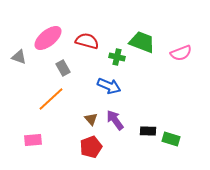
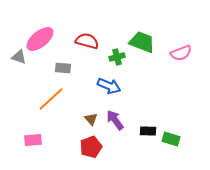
pink ellipse: moved 8 px left, 1 px down
green cross: rotated 28 degrees counterclockwise
gray rectangle: rotated 56 degrees counterclockwise
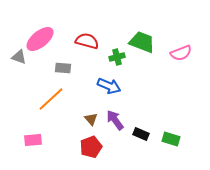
black rectangle: moved 7 px left, 3 px down; rotated 21 degrees clockwise
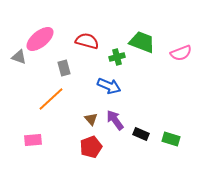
gray rectangle: moved 1 px right; rotated 70 degrees clockwise
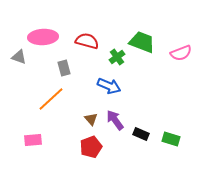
pink ellipse: moved 3 px right, 2 px up; rotated 36 degrees clockwise
green cross: rotated 21 degrees counterclockwise
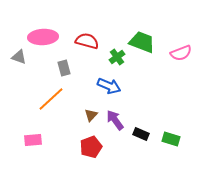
brown triangle: moved 4 px up; rotated 24 degrees clockwise
